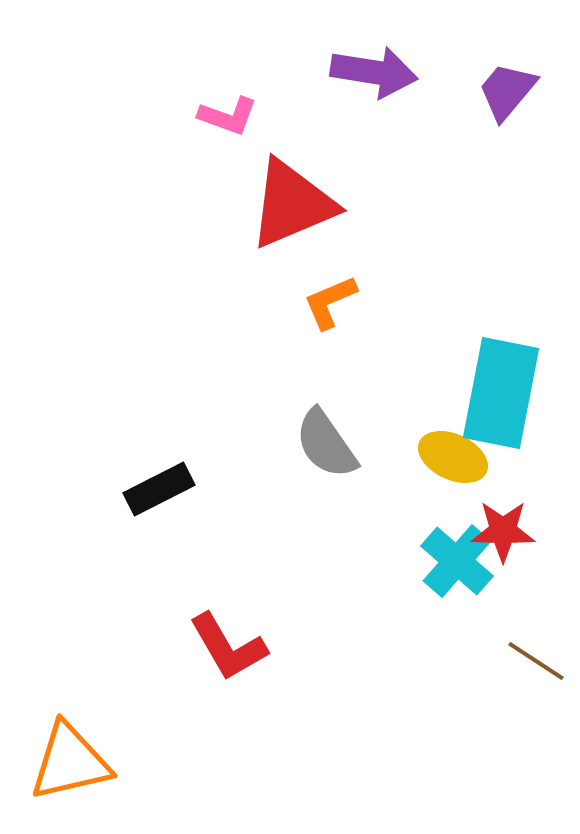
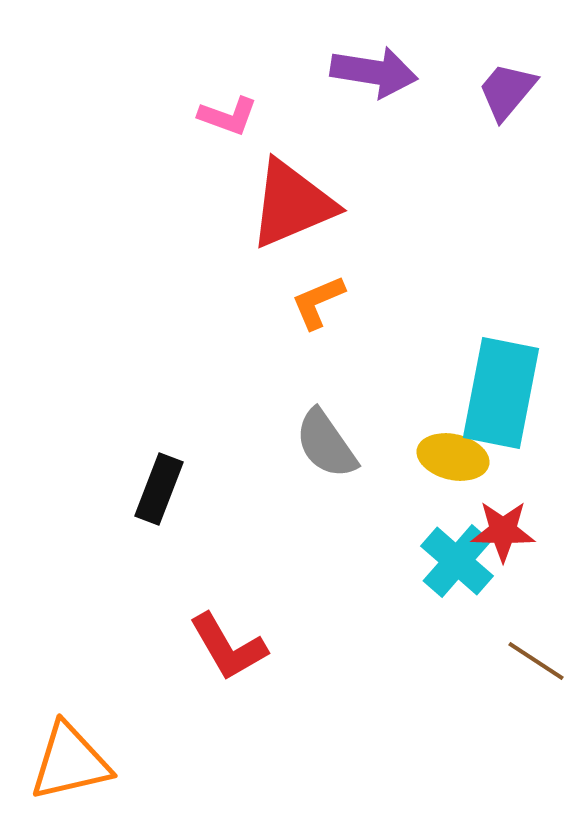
orange L-shape: moved 12 px left
yellow ellipse: rotated 12 degrees counterclockwise
black rectangle: rotated 42 degrees counterclockwise
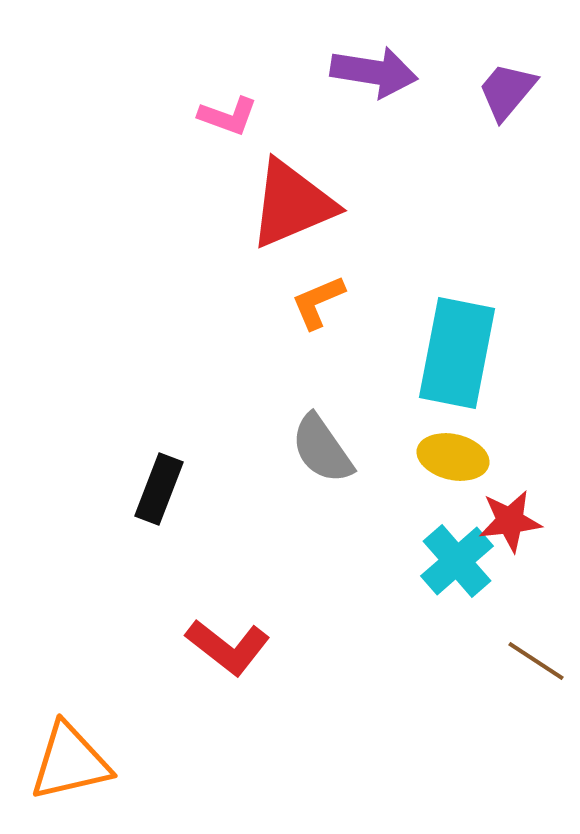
cyan rectangle: moved 44 px left, 40 px up
gray semicircle: moved 4 px left, 5 px down
red star: moved 7 px right, 10 px up; rotated 8 degrees counterclockwise
cyan cross: rotated 8 degrees clockwise
red L-shape: rotated 22 degrees counterclockwise
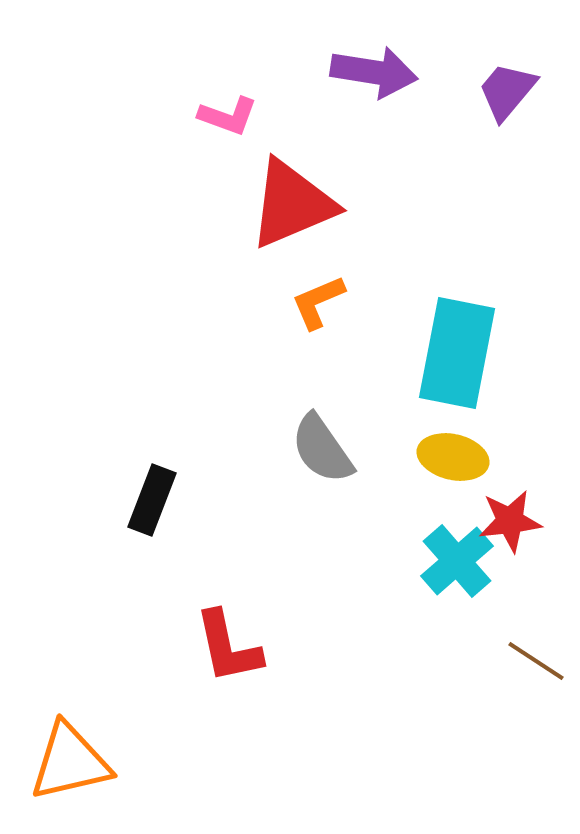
black rectangle: moved 7 px left, 11 px down
red L-shape: rotated 40 degrees clockwise
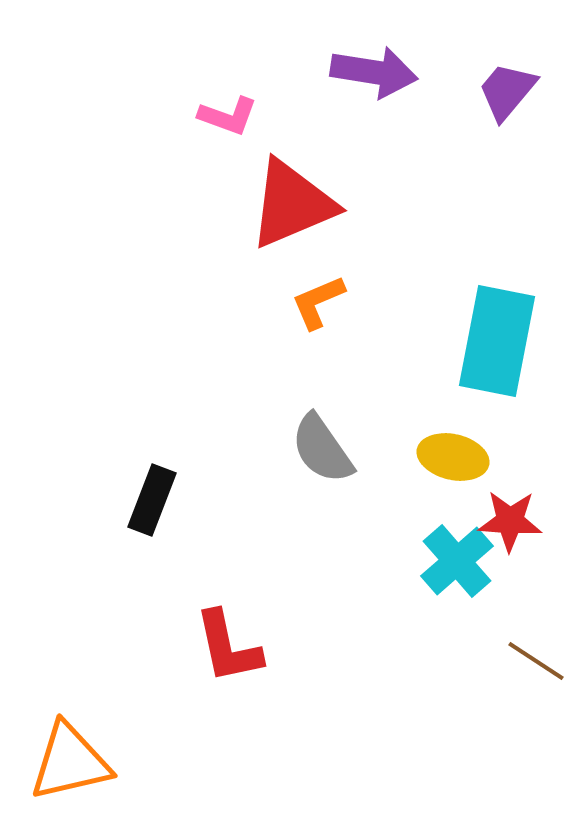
cyan rectangle: moved 40 px right, 12 px up
red star: rotated 10 degrees clockwise
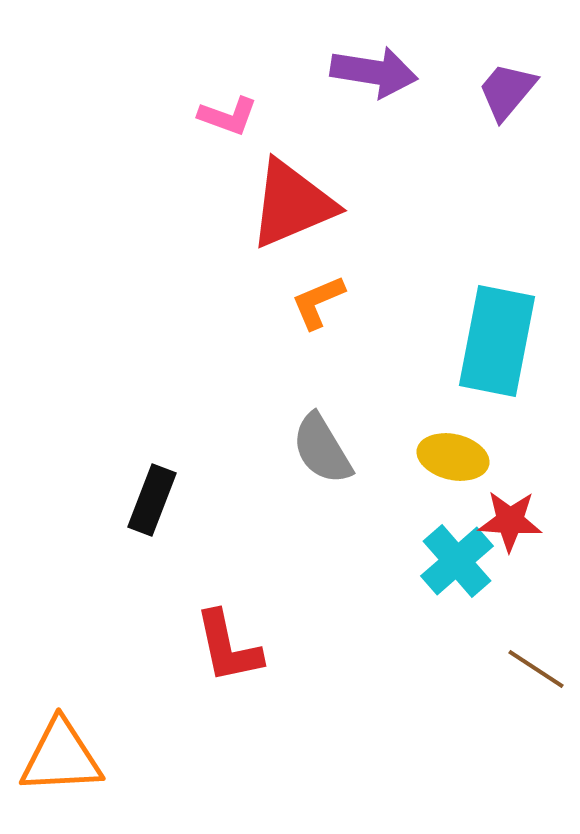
gray semicircle: rotated 4 degrees clockwise
brown line: moved 8 px down
orange triangle: moved 9 px left, 5 px up; rotated 10 degrees clockwise
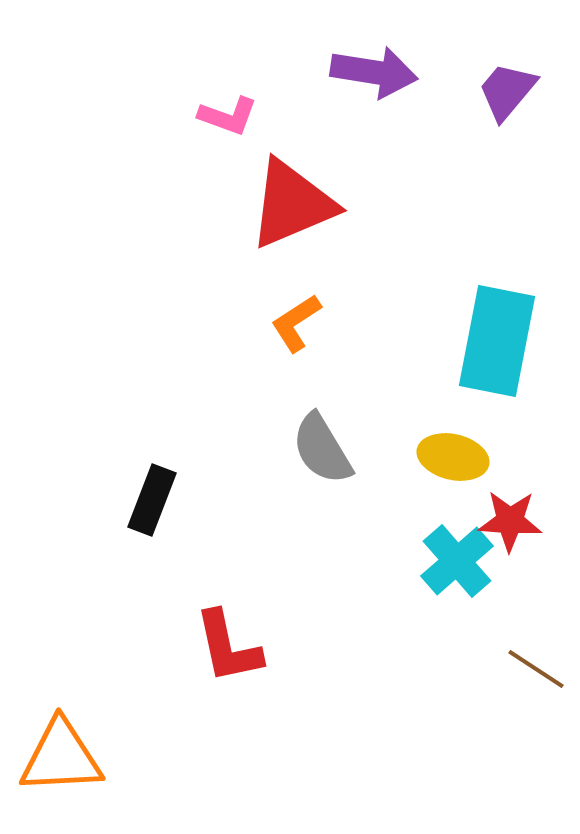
orange L-shape: moved 22 px left, 21 px down; rotated 10 degrees counterclockwise
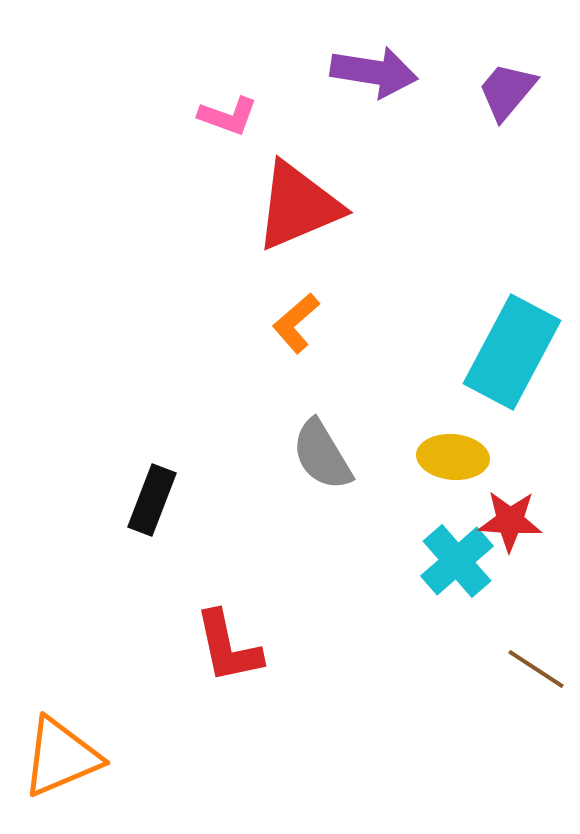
red triangle: moved 6 px right, 2 px down
orange L-shape: rotated 8 degrees counterclockwise
cyan rectangle: moved 15 px right, 11 px down; rotated 17 degrees clockwise
gray semicircle: moved 6 px down
yellow ellipse: rotated 8 degrees counterclockwise
orange triangle: rotated 20 degrees counterclockwise
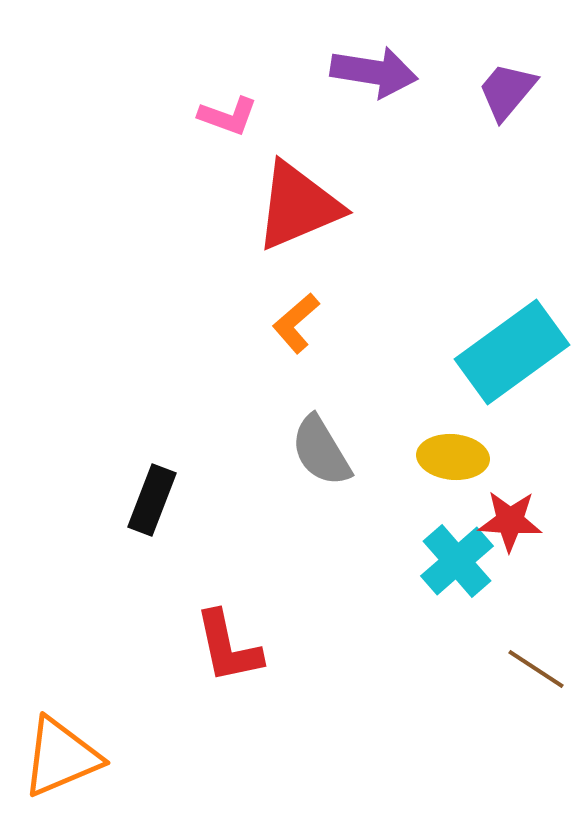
cyan rectangle: rotated 26 degrees clockwise
gray semicircle: moved 1 px left, 4 px up
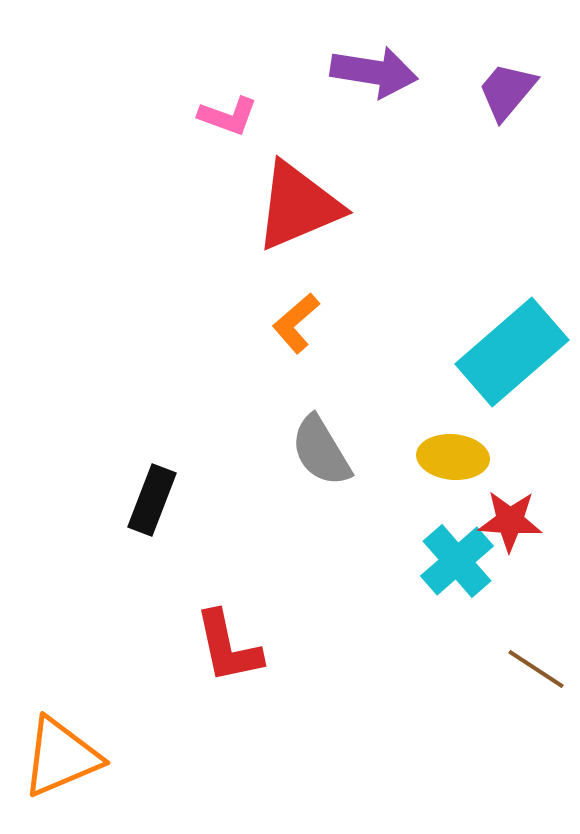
cyan rectangle: rotated 5 degrees counterclockwise
